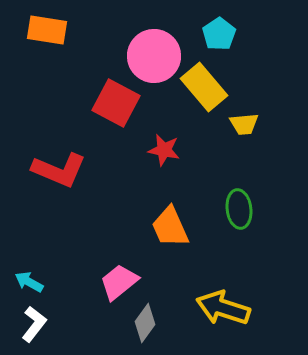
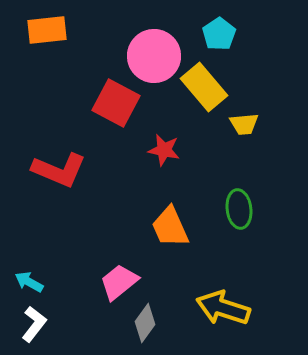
orange rectangle: rotated 15 degrees counterclockwise
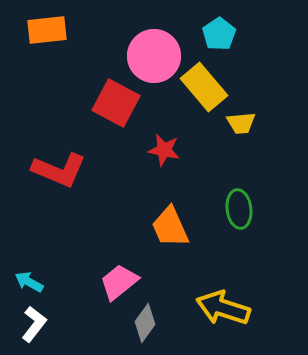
yellow trapezoid: moved 3 px left, 1 px up
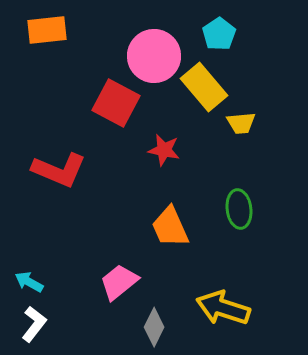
gray diamond: moved 9 px right, 4 px down; rotated 9 degrees counterclockwise
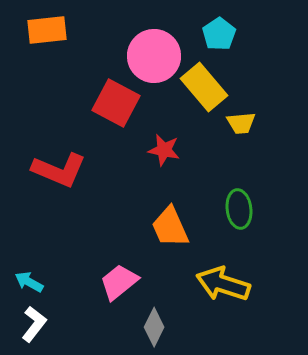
yellow arrow: moved 24 px up
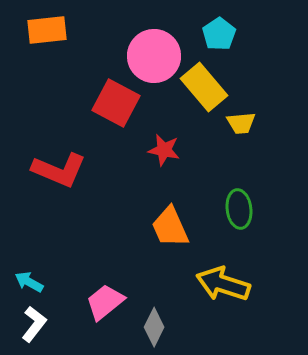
pink trapezoid: moved 14 px left, 20 px down
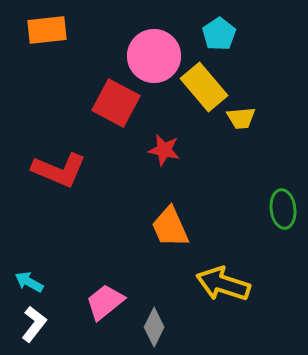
yellow trapezoid: moved 5 px up
green ellipse: moved 44 px right
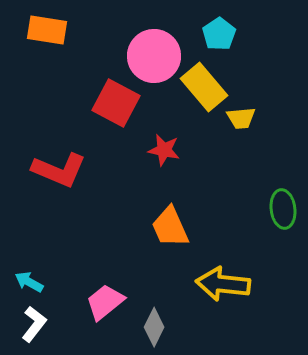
orange rectangle: rotated 15 degrees clockwise
yellow arrow: rotated 12 degrees counterclockwise
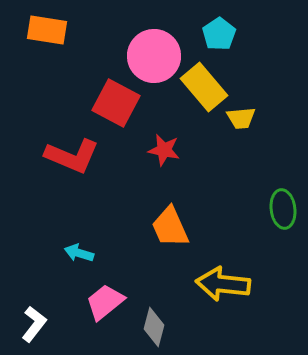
red L-shape: moved 13 px right, 14 px up
cyan arrow: moved 50 px right, 29 px up; rotated 12 degrees counterclockwise
gray diamond: rotated 12 degrees counterclockwise
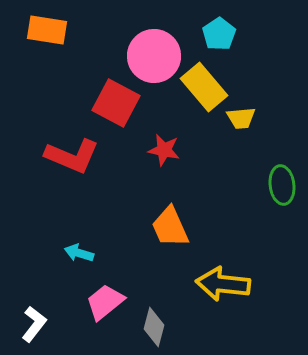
green ellipse: moved 1 px left, 24 px up
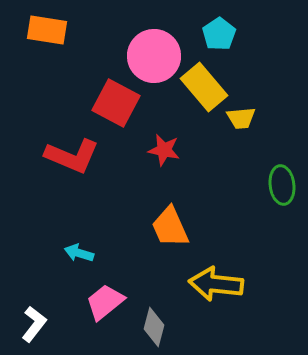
yellow arrow: moved 7 px left
